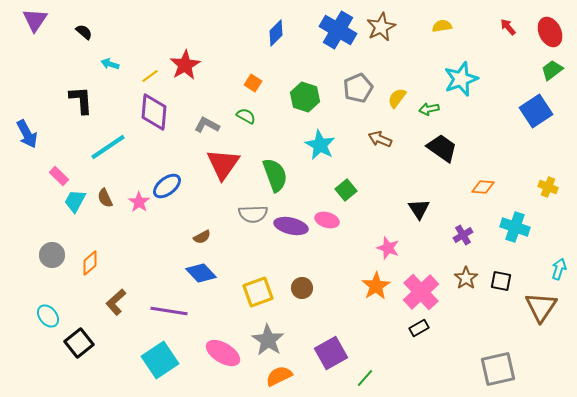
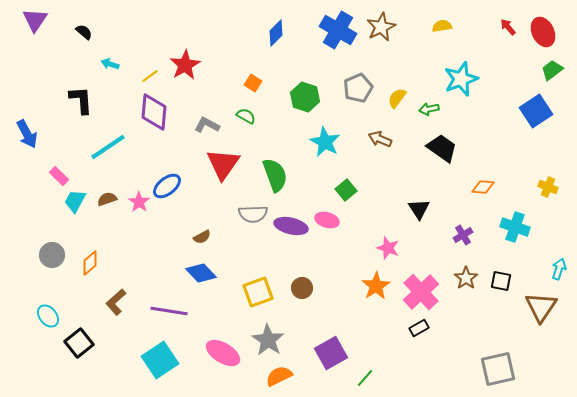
red ellipse at (550, 32): moved 7 px left
cyan star at (320, 145): moved 5 px right, 3 px up
brown semicircle at (105, 198): moved 2 px right, 1 px down; rotated 96 degrees clockwise
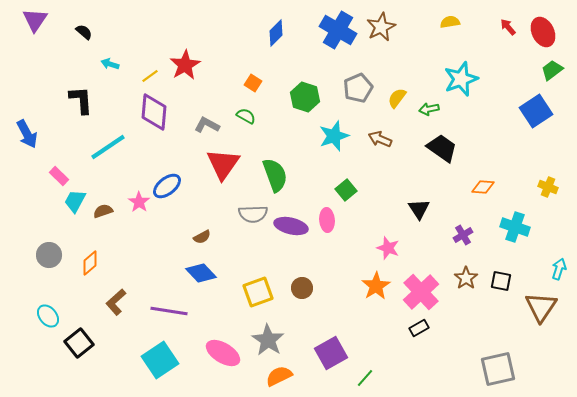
yellow semicircle at (442, 26): moved 8 px right, 4 px up
cyan star at (325, 142): moved 9 px right, 6 px up; rotated 24 degrees clockwise
brown semicircle at (107, 199): moved 4 px left, 12 px down
pink ellipse at (327, 220): rotated 70 degrees clockwise
gray circle at (52, 255): moved 3 px left
